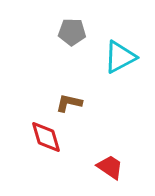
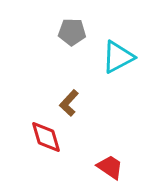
cyan triangle: moved 2 px left
brown L-shape: rotated 60 degrees counterclockwise
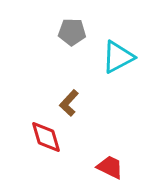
red trapezoid: rotated 8 degrees counterclockwise
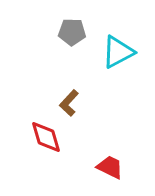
cyan triangle: moved 5 px up
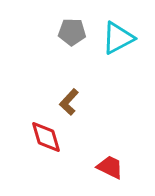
cyan triangle: moved 14 px up
brown L-shape: moved 1 px up
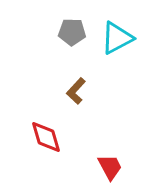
cyan triangle: moved 1 px left
brown L-shape: moved 7 px right, 11 px up
red trapezoid: rotated 36 degrees clockwise
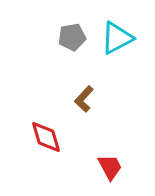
gray pentagon: moved 5 px down; rotated 12 degrees counterclockwise
brown L-shape: moved 8 px right, 8 px down
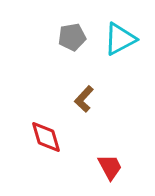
cyan triangle: moved 3 px right, 1 px down
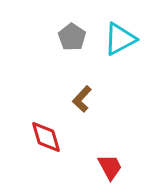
gray pentagon: rotated 28 degrees counterclockwise
brown L-shape: moved 2 px left
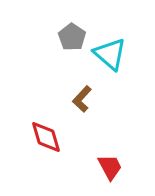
cyan triangle: moved 10 px left, 15 px down; rotated 51 degrees counterclockwise
